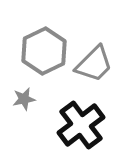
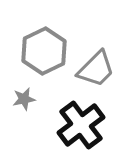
gray trapezoid: moved 2 px right, 5 px down
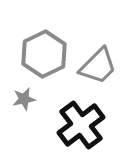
gray hexagon: moved 3 px down
gray trapezoid: moved 2 px right, 3 px up
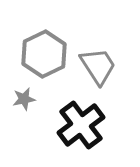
gray trapezoid: rotated 78 degrees counterclockwise
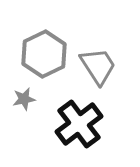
black cross: moved 2 px left, 1 px up
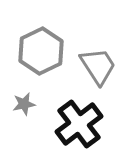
gray hexagon: moved 3 px left, 3 px up
gray star: moved 5 px down
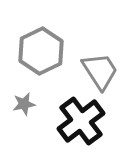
gray trapezoid: moved 2 px right, 5 px down
black cross: moved 2 px right, 3 px up
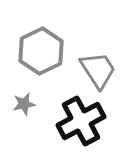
gray trapezoid: moved 2 px left, 1 px up
black cross: rotated 9 degrees clockwise
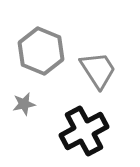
gray hexagon: rotated 12 degrees counterclockwise
black cross: moved 3 px right, 10 px down
